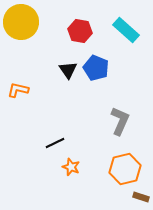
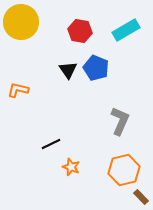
cyan rectangle: rotated 72 degrees counterclockwise
black line: moved 4 px left, 1 px down
orange hexagon: moved 1 px left, 1 px down
brown rectangle: rotated 28 degrees clockwise
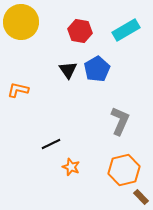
blue pentagon: moved 1 px right, 1 px down; rotated 20 degrees clockwise
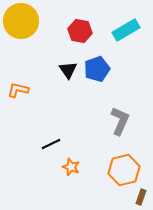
yellow circle: moved 1 px up
blue pentagon: rotated 10 degrees clockwise
brown rectangle: rotated 63 degrees clockwise
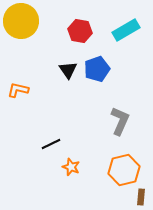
brown rectangle: rotated 14 degrees counterclockwise
